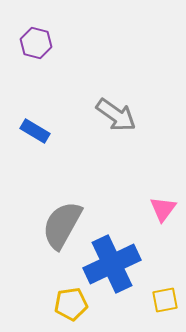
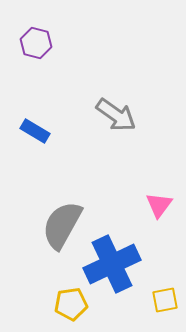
pink triangle: moved 4 px left, 4 px up
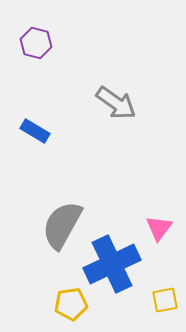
gray arrow: moved 12 px up
pink triangle: moved 23 px down
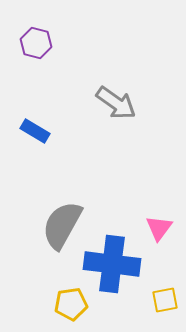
blue cross: rotated 32 degrees clockwise
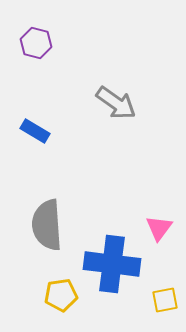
gray semicircle: moved 15 px left; rotated 33 degrees counterclockwise
yellow pentagon: moved 10 px left, 9 px up
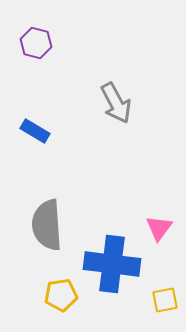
gray arrow: rotated 27 degrees clockwise
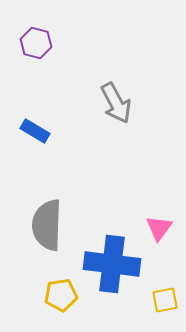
gray semicircle: rotated 6 degrees clockwise
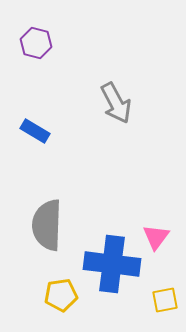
pink triangle: moved 3 px left, 9 px down
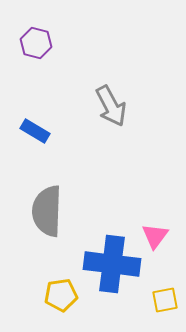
gray arrow: moved 5 px left, 3 px down
gray semicircle: moved 14 px up
pink triangle: moved 1 px left, 1 px up
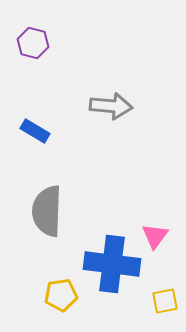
purple hexagon: moved 3 px left
gray arrow: rotated 57 degrees counterclockwise
yellow square: moved 1 px down
